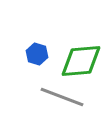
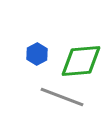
blue hexagon: rotated 15 degrees clockwise
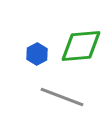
green diamond: moved 15 px up
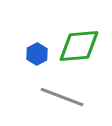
green diamond: moved 2 px left
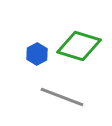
green diamond: rotated 21 degrees clockwise
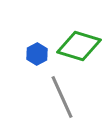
gray line: rotated 45 degrees clockwise
